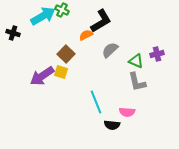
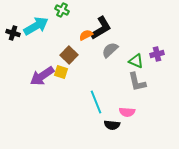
cyan arrow: moved 7 px left, 10 px down
black L-shape: moved 7 px down
brown square: moved 3 px right, 1 px down
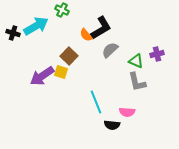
orange semicircle: rotated 104 degrees counterclockwise
brown square: moved 1 px down
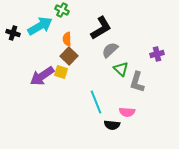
cyan arrow: moved 4 px right
orange semicircle: moved 19 px left, 4 px down; rotated 40 degrees clockwise
green triangle: moved 15 px left, 8 px down; rotated 21 degrees clockwise
gray L-shape: rotated 30 degrees clockwise
